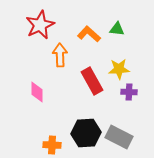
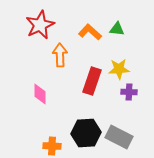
orange L-shape: moved 1 px right, 2 px up
red rectangle: rotated 48 degrees clockwise
pink diamond: moved 3 px right, 2 px down
orange cross: moved 1 px down
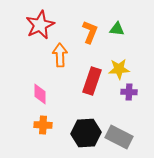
orange L-shape: rotated 70 degrees clockwise
orange cross: moved 9 px left, 21 px up
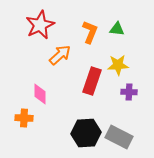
orange arrow: rotated 50 degrees clockwise
yellow star: moved 1 px left, 4 px up
orange cross: moved 19 px left, 7 px up
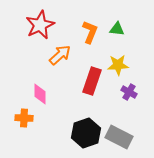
purple cross: rotated 28 degrees clockwise
black hexagon: rotated 16 degrees counterclockwise
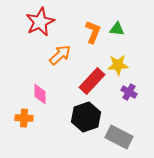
red star: moved 3 px up
orange L-shape: moved 3 px right
red rectangle: rotated 24 degrees clockwise
black hexagon: moved 16 px up
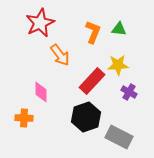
red star: moved 1 px down
green triangle: moved 2 px right
orange arrow: rotated 95 degrees clockwise
pink diamond: moved 1 px right, 2 px up
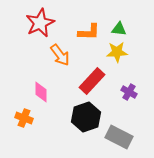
orange L-shape: moved 4 px left; rotated 70 degrees clockwise
yellow star: moved 1 px left, 13 px up
orange cross: rotated 18 degrees clockwise
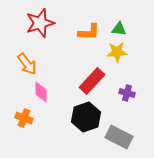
red star: rotated 8 degrees clockwise
orange arrow: moved 33 px left, 9 px down
purple cross: moved 2 px left, 1 px down; rotated 14 degrees counterclockwise
